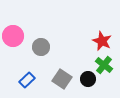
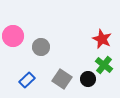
red star: moved 2 px up
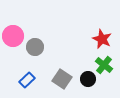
gray circle: moved 6 px left
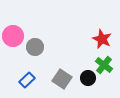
black circle: moved 1 px up
